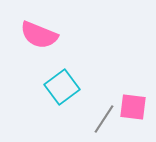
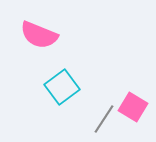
pink square: rotated 24 degrees clockwise
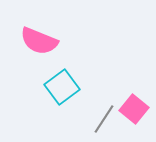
pink semicircle: moved 6 px down
pink square: moved 1 px right, 2 px down; rotated 8 degrees clockwise
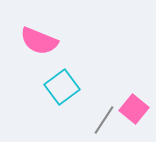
gray line: moved 1 px down
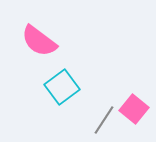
pink semicircle: rotated 15 degrees clockwise
